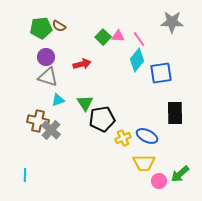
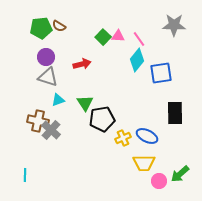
gray star: moved 2 px right, 3 px down
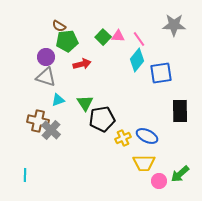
green pentagon: moved 26 px right, 13 px down
gray triangle: moved 2 px left
black rectangle: moved 5 px right, 2 px up
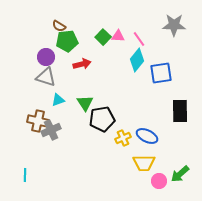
gray cross: rotated 24 degrees clockwise
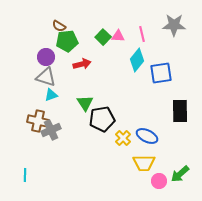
pink line: moved 3 px right, 5 px up; rotated 21 degrees clockwise
cyan triangle: moved 7 px left, 5 px up
yellow cross: rotated 21 degrees counterclockwise
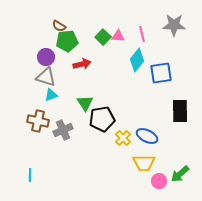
gray cross: moved 12 px right
cyan line: moved 5 px right
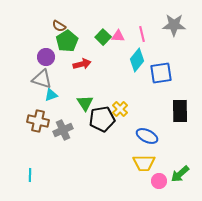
green pentagon: rotated 25 degrees counterclockwise
gray triangle: moved 4 px left, 2 px down
yellow cross: moved 3 px left, 29 px up
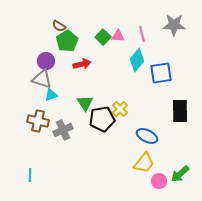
purple circle: moved 4 px down
yellow trapezoid: rotated 50 degrees counterclockwise
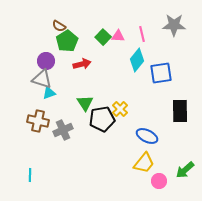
cyan triangle: moved 2 px left, 2 px up
green arrow: moved 5 px right, 4 px up
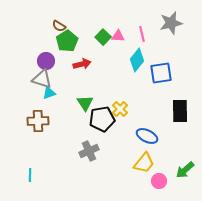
gray star: moved 3 px left, 2 px up; rotated 15 degrees counterclockwise
brown cross: rotated 15 degrees counterclockwise
gray cross: moved 26 px right, 21 px down
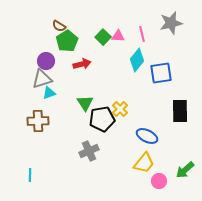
gray triangle: rotated 35 degrees counterclockwise
